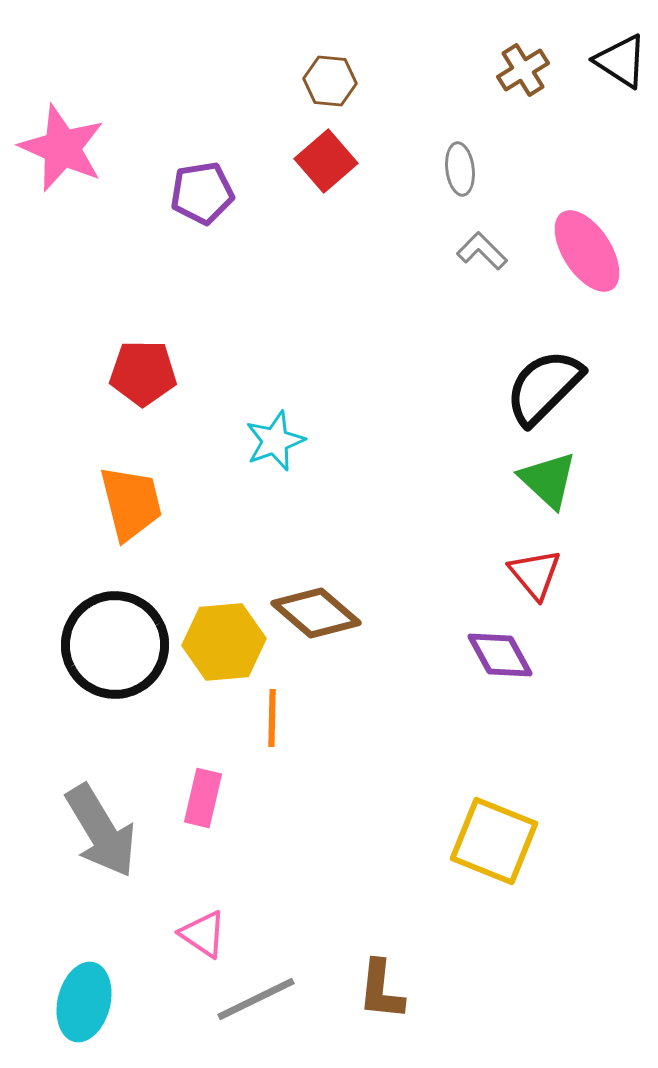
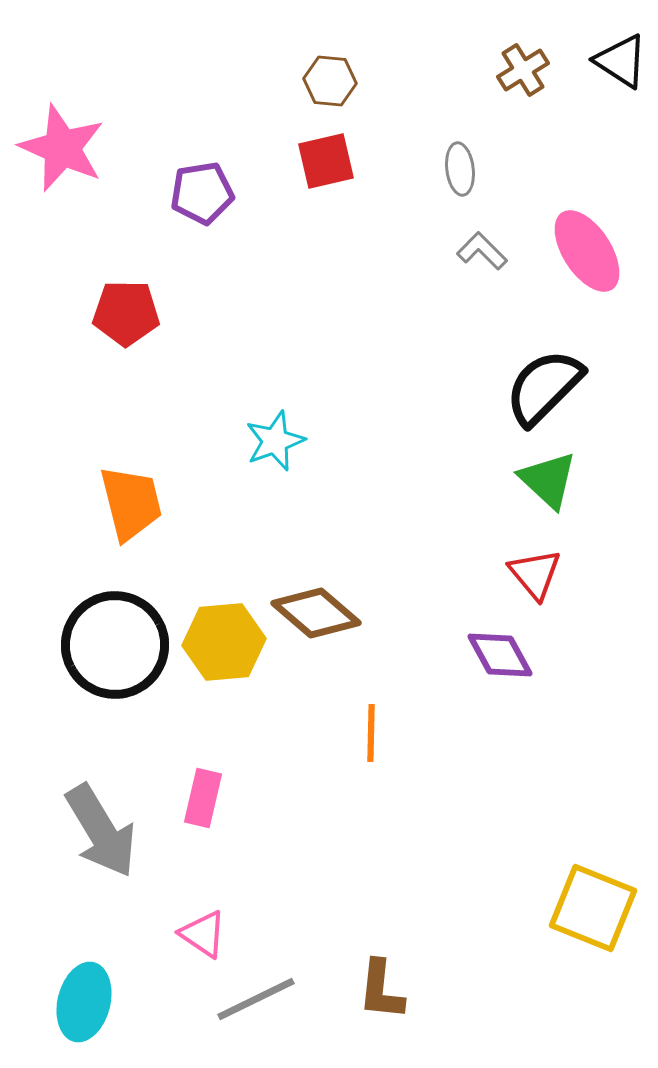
red square: rotated 28 degrees clockwise
red pentagon: moved 17 px left, 60 px up
orange line: moved 99 px right, 15 px down
yellow square: moved 99 px right, 67 px down
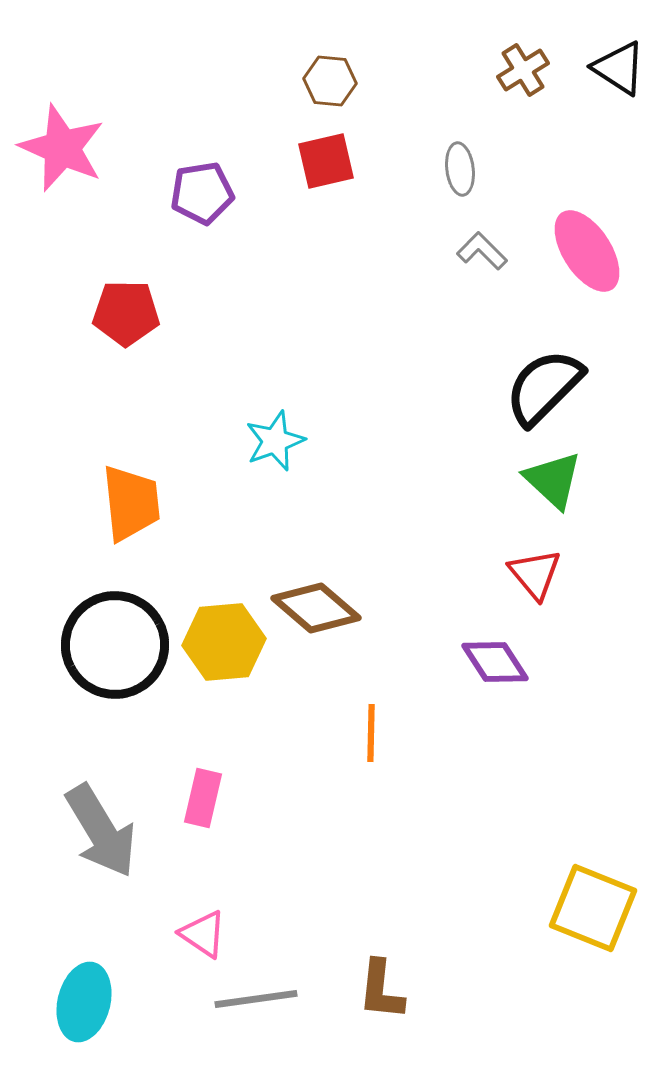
black triangle: moved 2 px left, 7 px down
green triangle: moved 5 px right
orange trapezoid: rotated 8 degrees clockwise
brown diamond: moved 5 px up
purple diamond: moved 5 px left, 7 px down; rotated 4 degrees counterclockwise
gray line: rotated 18 degrees clockwise
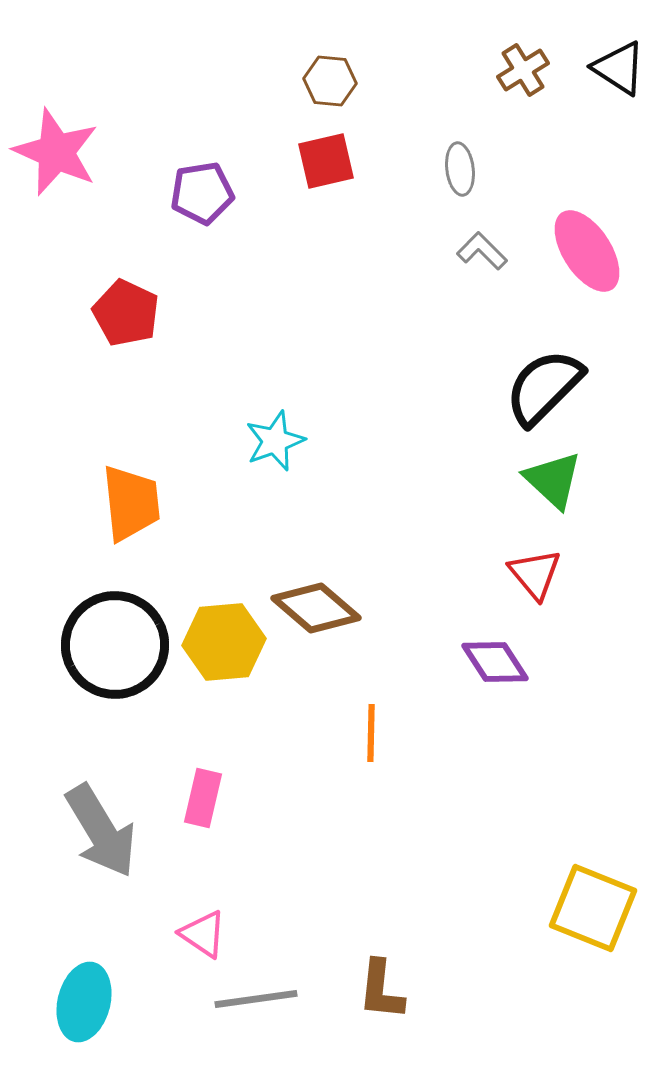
pink star: moved 6 px left, 4 px down
red pentagon: rotated 24 degrees clockwise
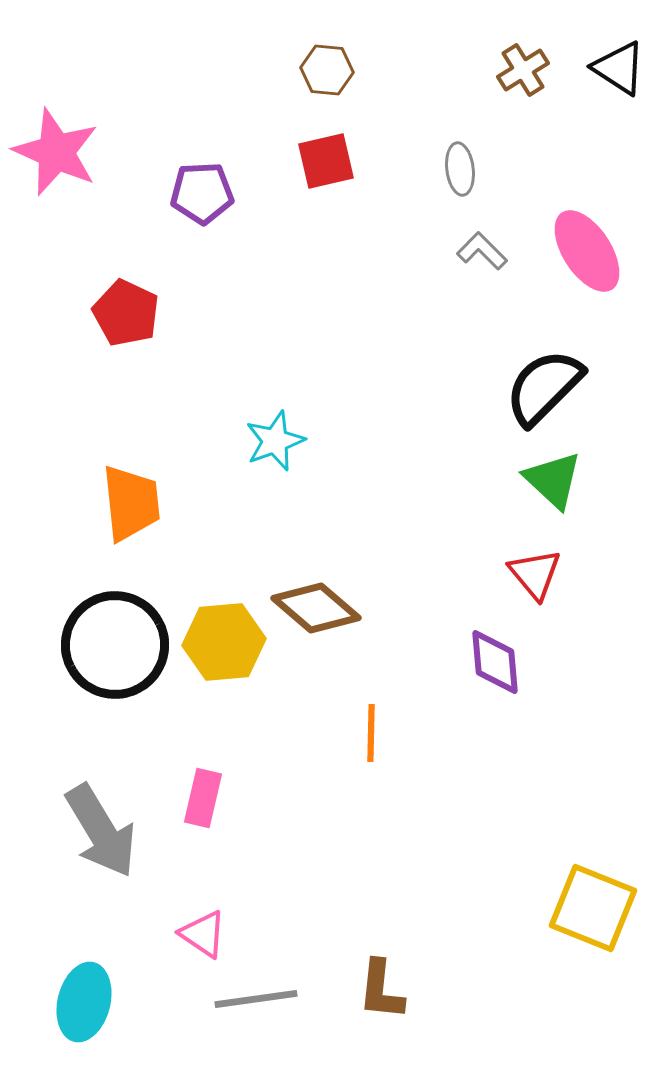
brown hexagon: moved 3 px left, 11 px up
purple pentagon: rotated 6 degrees clockwise
purple diamond: rotated 28 degrees clockwise
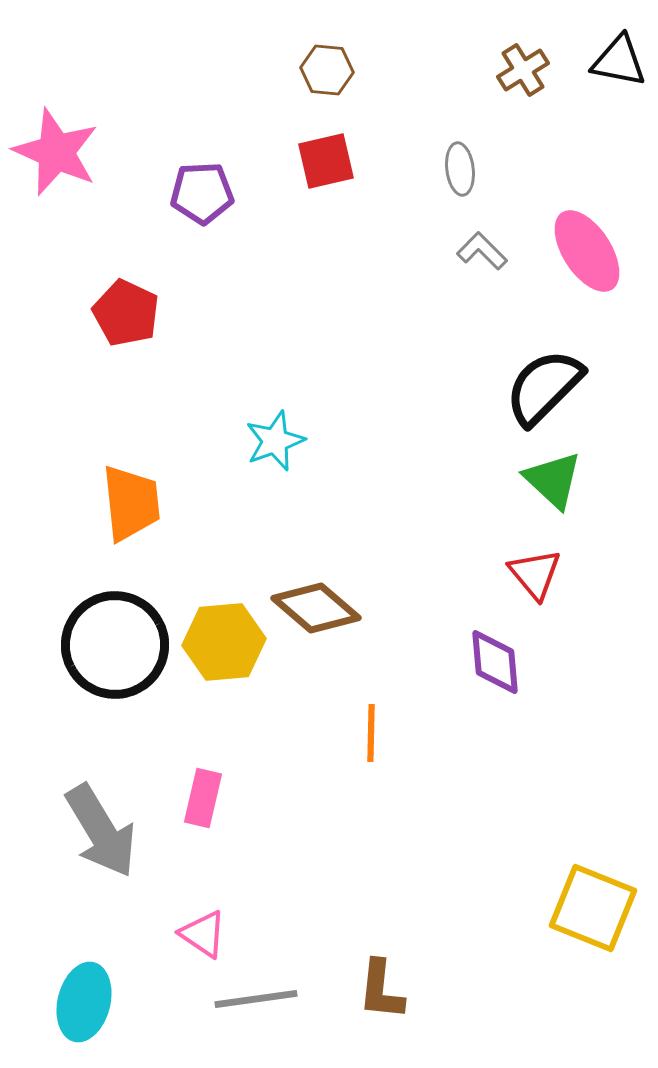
black triangle: moved 7 px up; rotated 22 degrees counterclockwise
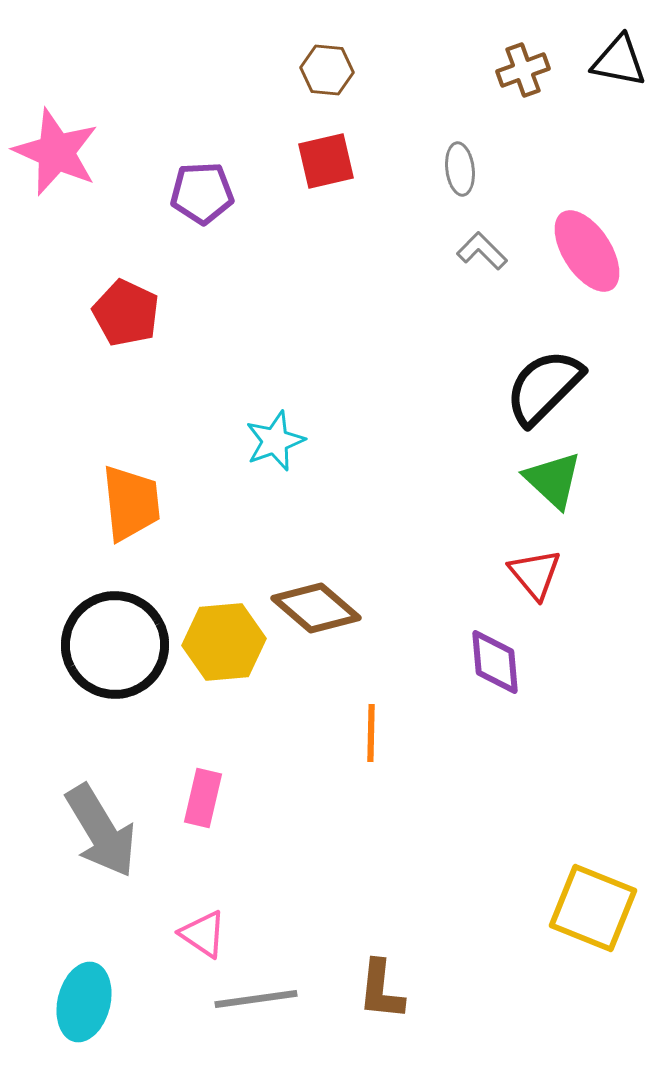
brown cross: rotated 12 degrees clockwise
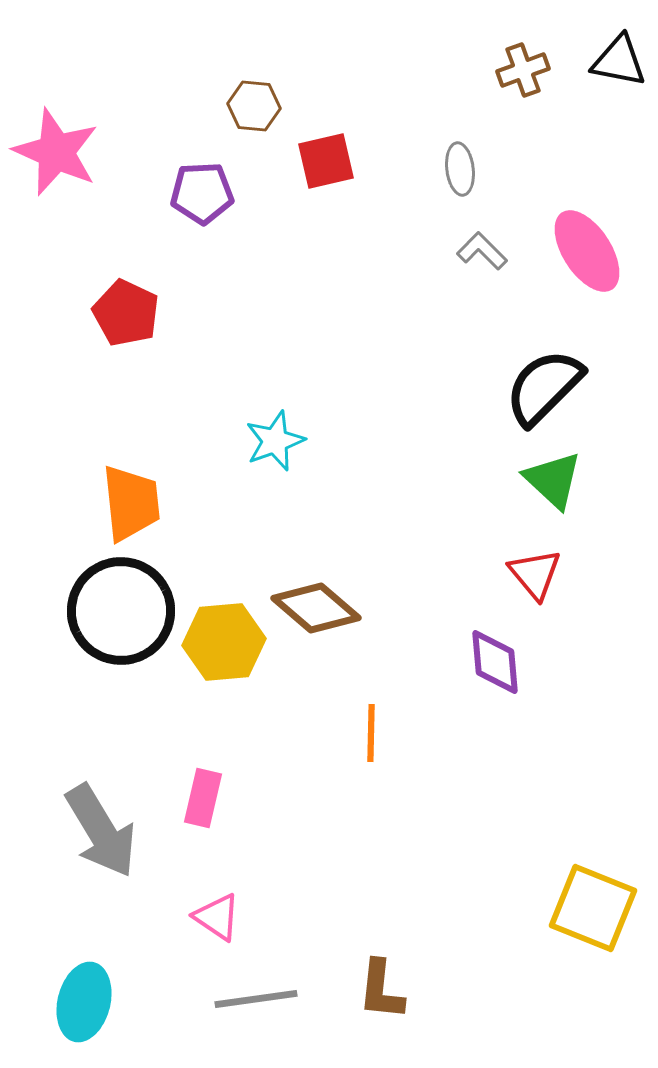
brown hexagon: moved 73 px left, 36 px down
black circle: moved 6 px right, 34 px up
pink triangle: moved 14 px right, 17 px up
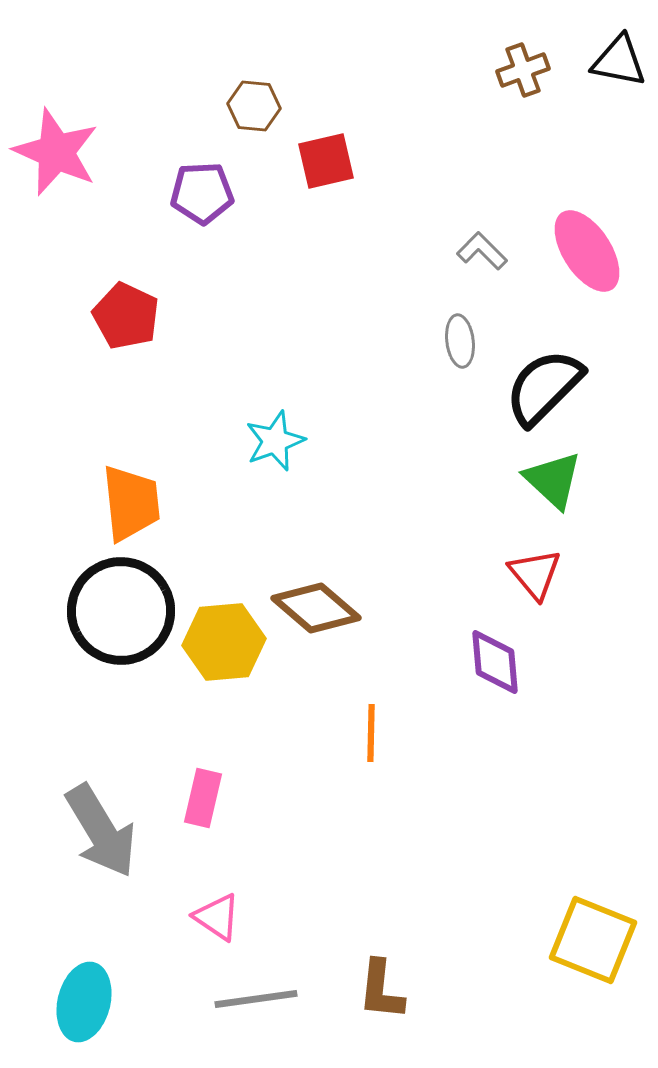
gray ellipse: moved 172 px down
red pentagon: moved 3 px down
yellow square: moved 32 px down
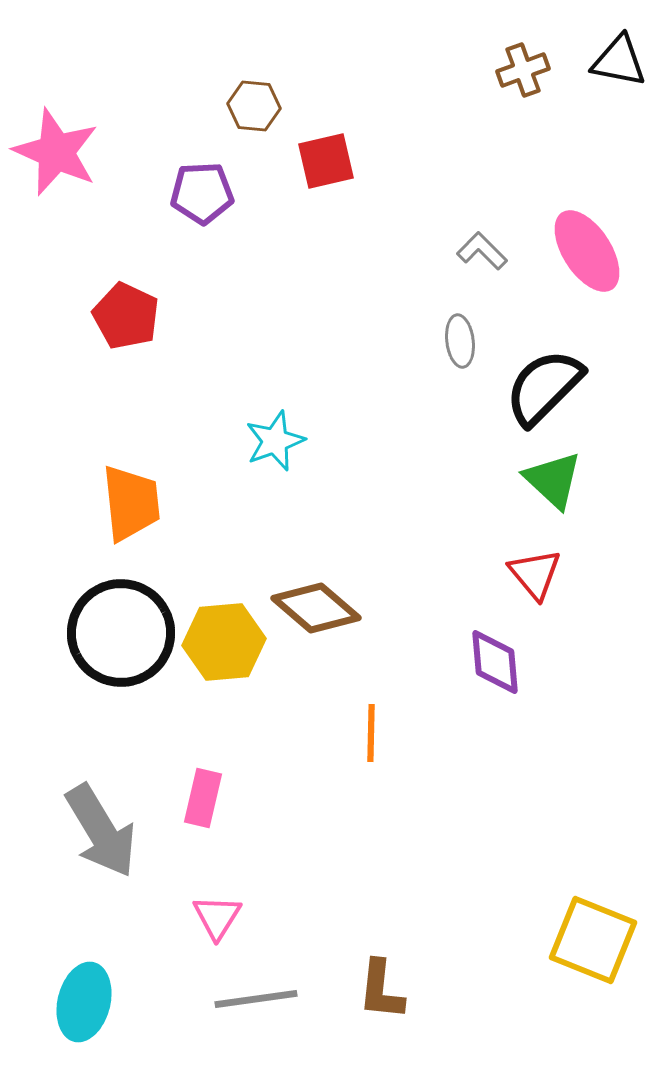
black circle: moved 22 px down
pink triangle: rotated 28 degrees clockwise
